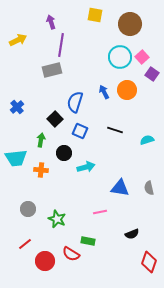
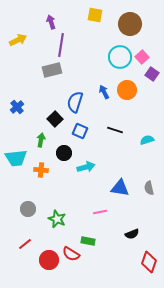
red circle: moved 4 px right, 1 px up
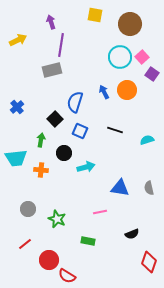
red semicircle: moved 4 px left, 22 px down
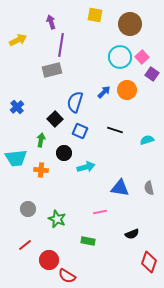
blue arrow: rotated 72 degrees clockwise
red line: moved 1 px down
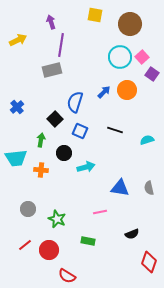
red circle: moved 10 px up
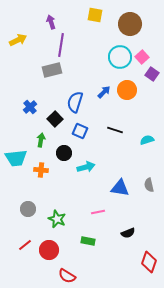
blue cross: moved 13 px right
gray semicircle: moved 3 px up
pink line: moved 2 px left
black semicircle: moved 4 px left, 1 px up
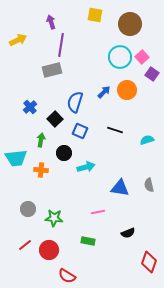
green star: moved 3 px left, 1 px up; rotated 18 degrees counterclockwise
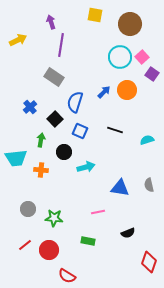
gray rectangle: moved 2 px right, 7 px down; rotated 48 degrees clockwise
black circle: moved 1 px up
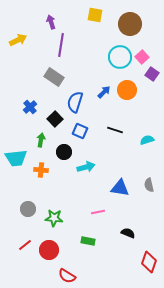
black semicircle: rotated 136 degrees counterclockwise
